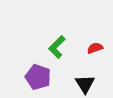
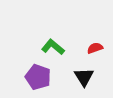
green L-shape: moved 4 px left; rotated 85 degrees clockwise
black triangle: moved 1 px left, 7 px up
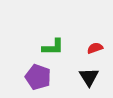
green L-shape: rotated 140 degrees clockwise
black triangle: moved 5 px right
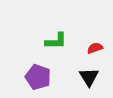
green L-shape: moved 3 px right, 6 px up
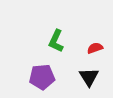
green L-shape: rotated 115 degrees clockwise
purple pentagon: moved 4 px right; rotated 25 degrees counterclockwise
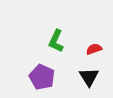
red semicircle: moved 1 px left, 1 px down
purple pentagon: rotated 30 degrees clockwise
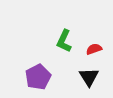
green L-shape: moved 8 px right
purple pentagon: moved 4 px left; rotated 20 degrees clockwise
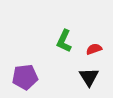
purple pentagon: moved 13 px left; rotated 20 degrees clockwise
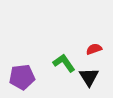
green L-shape: moved 22 px down; rotated 120 degrees clockwise
purple pentagon: moved 3 px left
